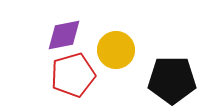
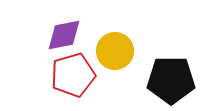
yellow circle: moved 1 px left, 1 px down
black pentagon: moved 1 px left
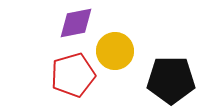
purple diamond: moved 12 px right, 12 px up
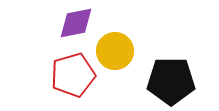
black pentagon: moved 1 px down
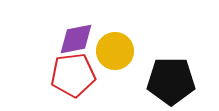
purple diamond: moved 16 px down
red pentagon: rotated 9 degrees clockwise
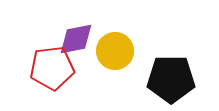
red pentagon: moved 21 px left, 7 px up
black pentagon: moved 2 px up
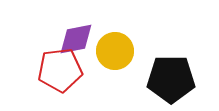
red pentagon: moved 8 px right, 2 px down
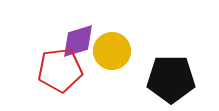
purple diamond: moved 2 px right, 2 px down; rotated 6 degrees counterclockwise
yellow circle: moved 3 px left
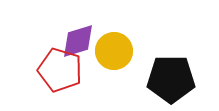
yellow circle: moved 2 px right
red pentagon: rotated 24 degrees clockwise
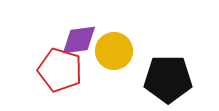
purple diamond: moved 1 px right, 1 px up; rotated 9 degrees clockwise
black pentagon: moved 3 px left
